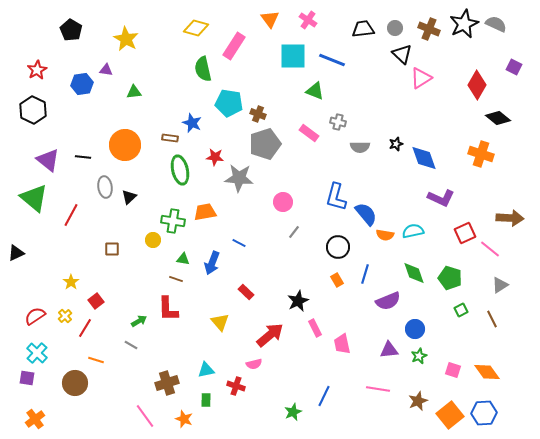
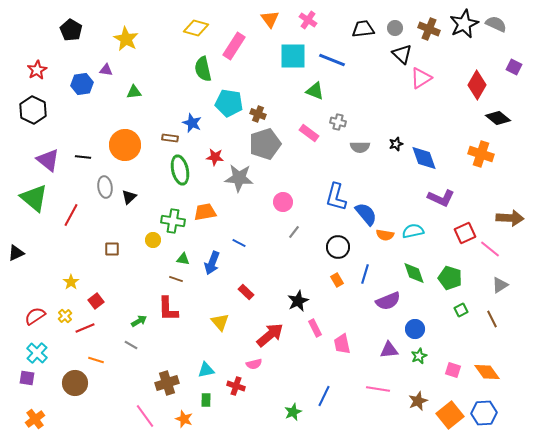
red line at (85, 328): rotated 36 degrees clockwise
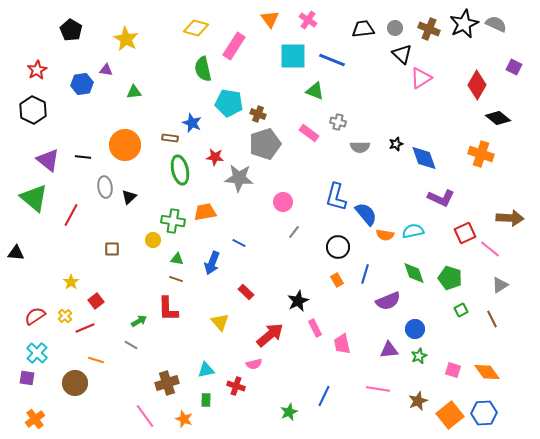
black triangle at (16, 253): rotated 30 degrees clockwise
green triangle at (183, 259): moved 6 px left
green star at (293, 412): moved 4 px left
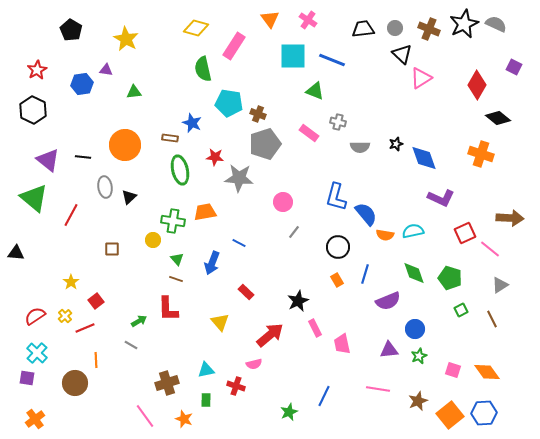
green triangle at (177, 259): rotated 40 degrees clockwise
orange line at (96, 360): rotated 70 degrees clockwise
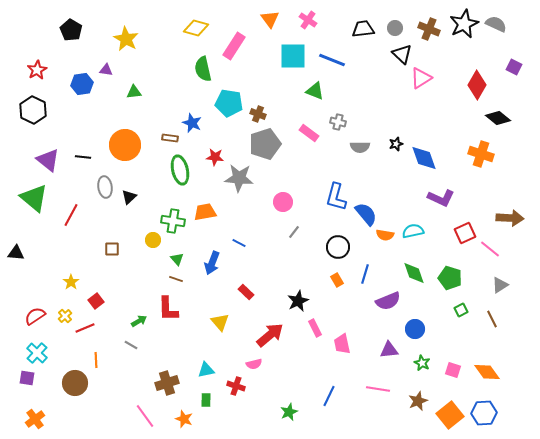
green star at (419, 356): moved 3 px right, 7 px down; rotated 21 degrees counterclockwise
blue line at (324, 396): moved 5 px right
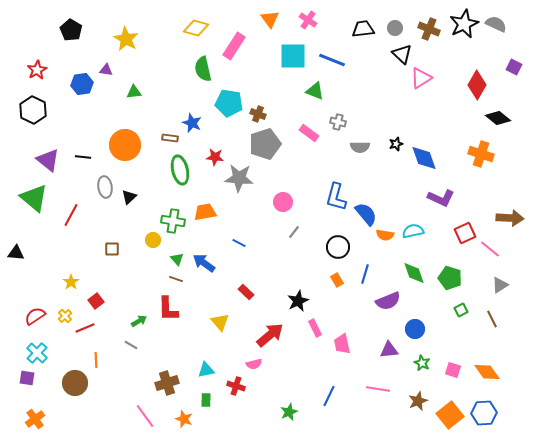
blue arrow at (212, 263): moved 8 px left; rotated 105 degrees clockwise
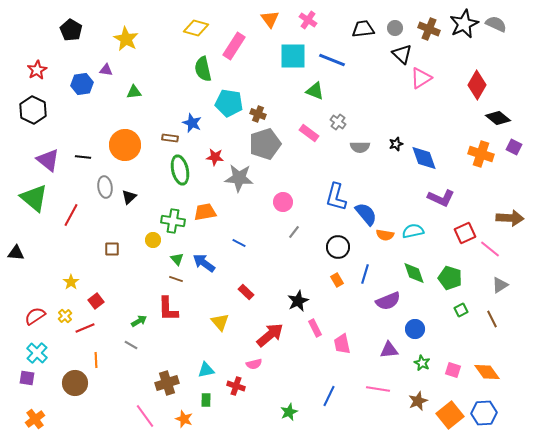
purple square at (514, 67): moved 80 px down
gray cross at (338, 122): rotated 21 degrees clockwise
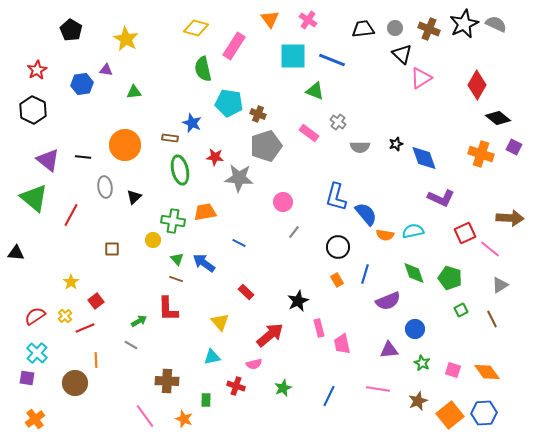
gray pentagon at (265, 144): moved 1 px right, 2 px down
black triangle at (129, 197): moved 5 px right
pink rectangle at (315, 328): moved 4 px right; rotated 12 degrees clockwise
cyan triangle at (206, 370): moved 6 px right, 13 px up
brown cross at (167, 383): moved 2 px up; rotated 20 degrees clockwise
green star at (289, 412): moved 6 px left, 24 px up
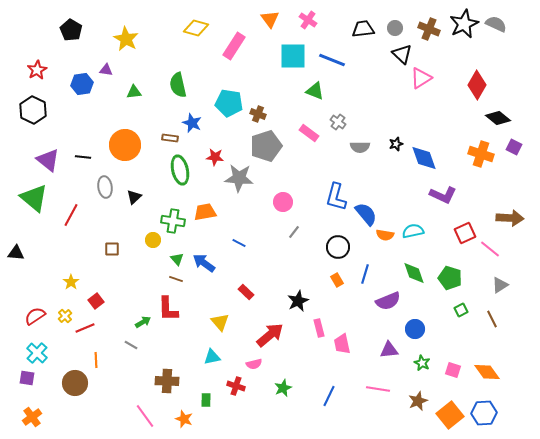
green semicircle at (203, 69): moved 25 px left, 16 px down
purple L-shape at (441, 198): moved 2 px right, 3 px up
green arrow at (139, 321): moved 4 px right, 1 px down
orange cross at (35, 419): moved 3 px left, 2 px up
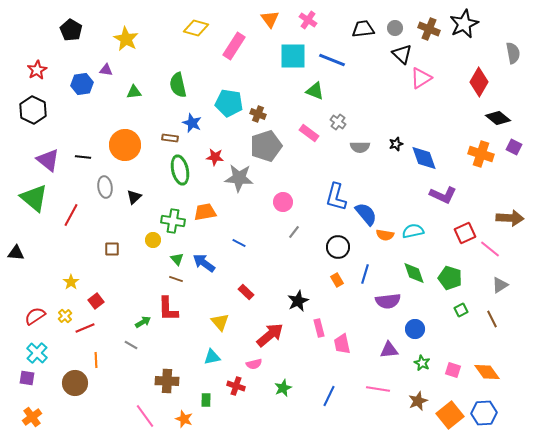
gray semicircle at (496, 24): moved 17 px right, 29 px down; rotated 55 degrees clockwise
red diamond at (477, 85): moved 2 px right, 3 px up
purple semicircle at (388, 301): rotated 15 degrees clockwise
